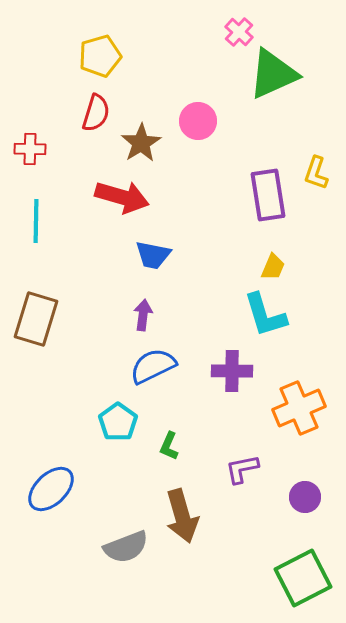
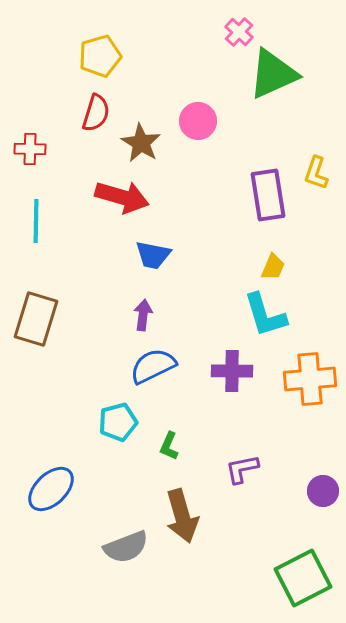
brown star: rotated 9 degrees counterclockwise
orange cross: moved 11 px right, 29 px up; rotated 18 degrees clockwise
cyan pentagon: rotated 21 degrees clockwise
purple circle: moved 18 px right, 6 px up
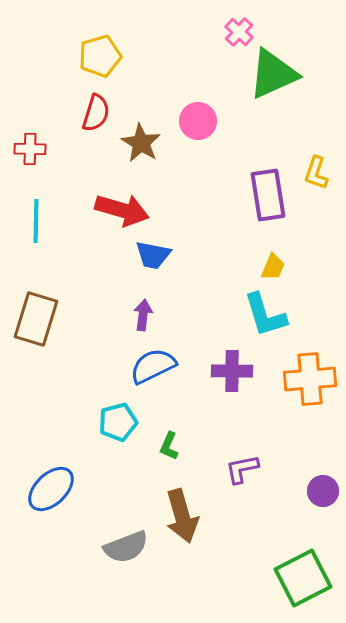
red arrow: moved 13 px down
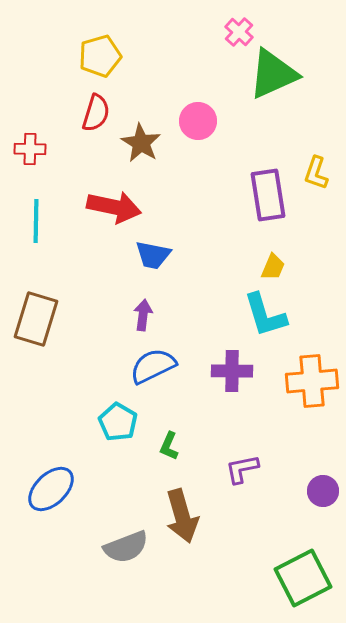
red arrow: moved 8 px left, 3 px up; rotated 4 degrees counterclockwise
orange cross: moved 2 px right, 2 px down
cyan pentagon: rotated 27 degrees counterclockwise
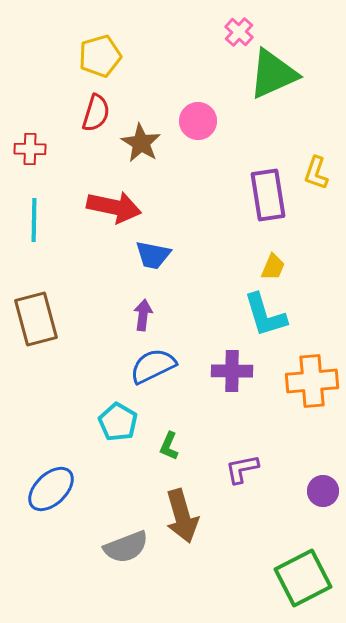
cyan line: moved 2 px left, 1 px up
brown rectangle: rotated 32 degrees counterclockwise
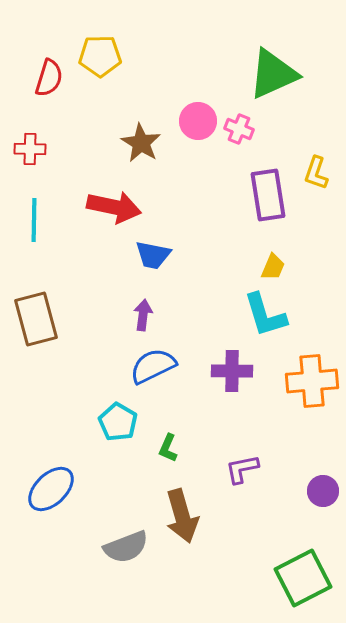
pink cross: moved 97 px down; rotated 20 degrees counterclockwise
yellow pentagon: rotated 15 degrees clockwise
red semicircle: moved 47 px left, 35 px up
green L-shape: moved 1 px left, 2 px down
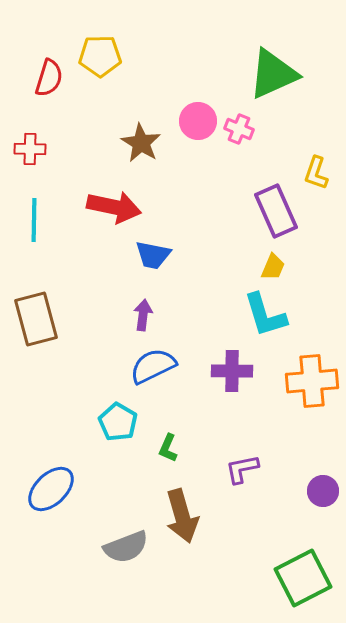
purple rectangle: moved 8 px right, 16 px down; rotated 15 degrees counterclockwise
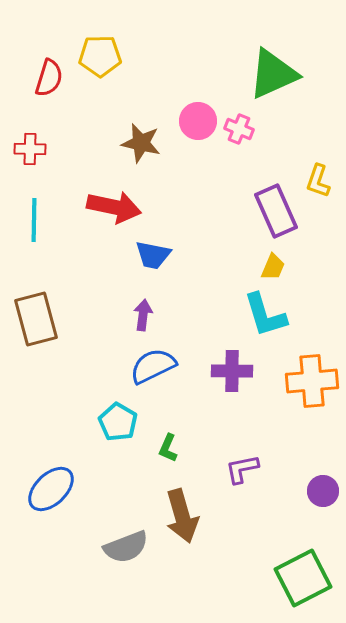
brown star: rotated 18 degrees counterclockwise
yellow L-shape: moved 2 px right, 8 px down
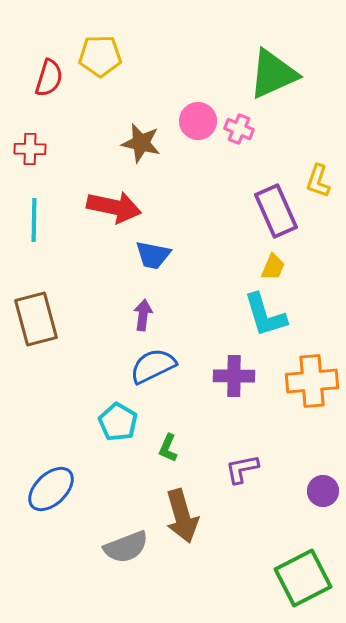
purple cross: moved 2 px right, 5 px down
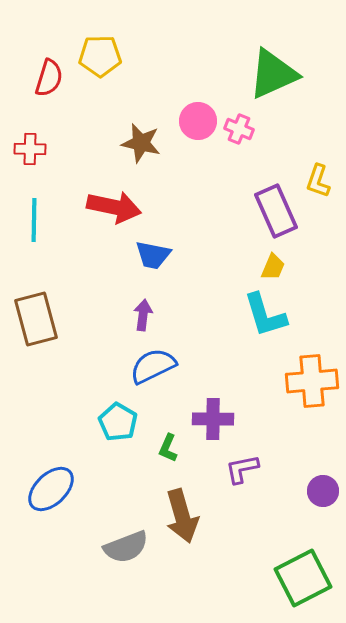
purple cross: moved 21 px left, 43 px down
